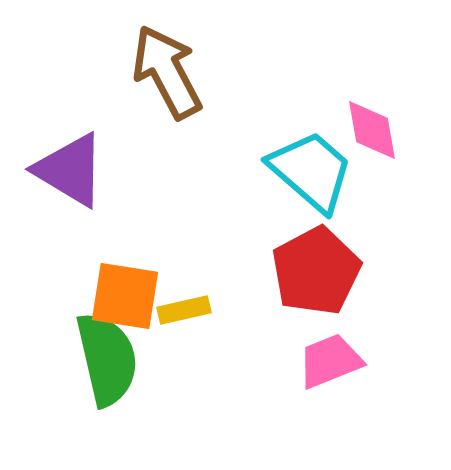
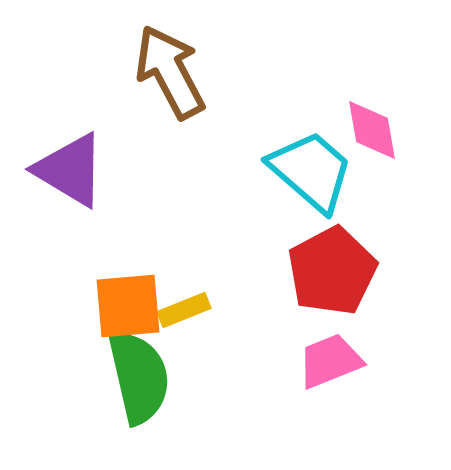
brown arrow: moved 3 px right
red pentagon: moved 16 px right
orange square: moved 3 px right, 10 px down; rotated 14 degrees counterclockwise
yellow rectangle: rotated 9 degrees counterclockwise
green semicircle: moved 32 px right, 18 px down
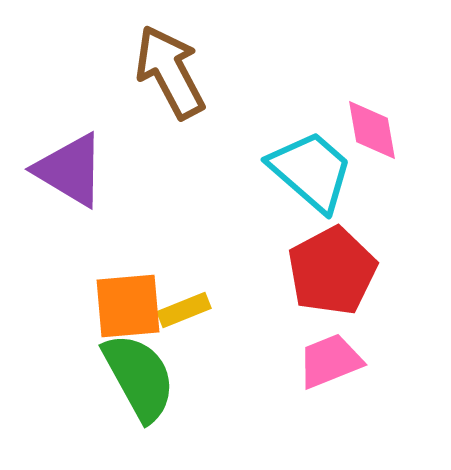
green semicircle: rotated 16 degrees counterclockwise
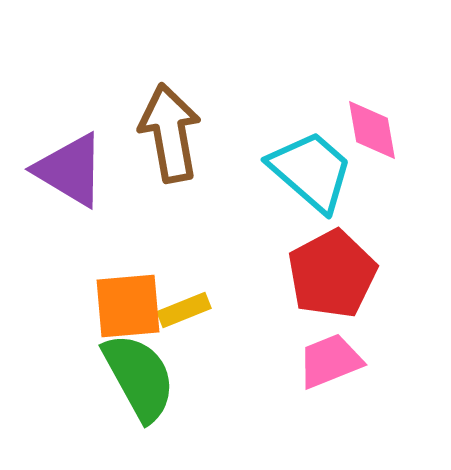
brown arrow: moved 61 px down; rotated 18 degrees clockwise
red pentagon: moved 3 px down
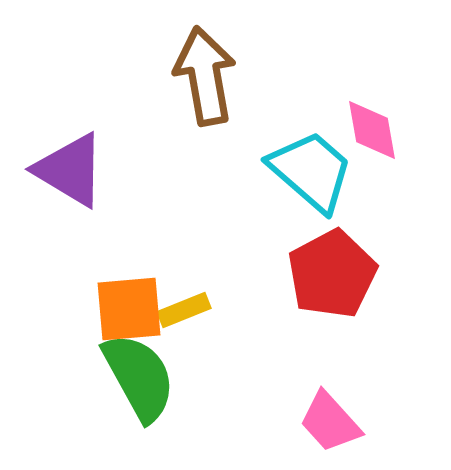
brown arrow: moved 35 px right, 57 px up
orange square: moved 1 px right, 3 px down
pink trapezoid: moved 61 px down; rotated 110 degrees counterclockwise
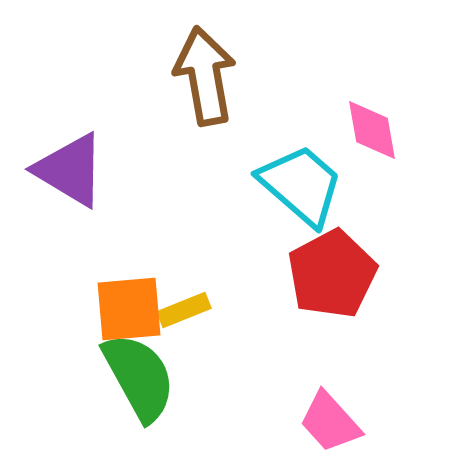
cyan trapezoid: moved 10 px left, 14 px down
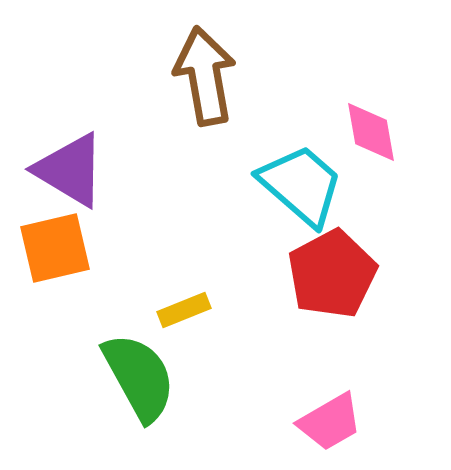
pink diamond: moved 1 px left, 2 px down
orange square: moved 74 px left, 61 px up; rotated 8 degrees counterclockwise
pink trapezoid: rotated 78 degrees counterclockwise
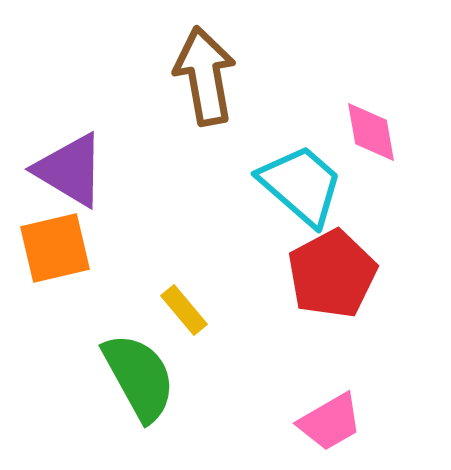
yellow rectangle: rotated 72 degrees clockwise
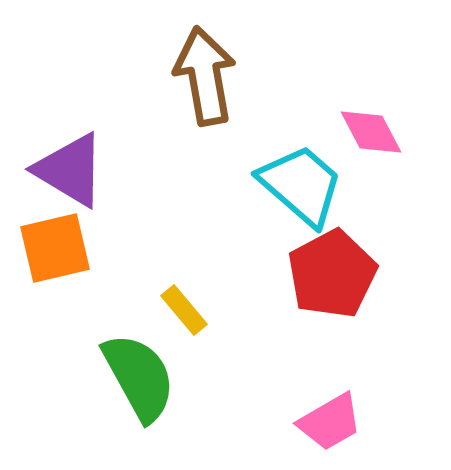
pink diamond: rotated 18 degrees counterclockwise
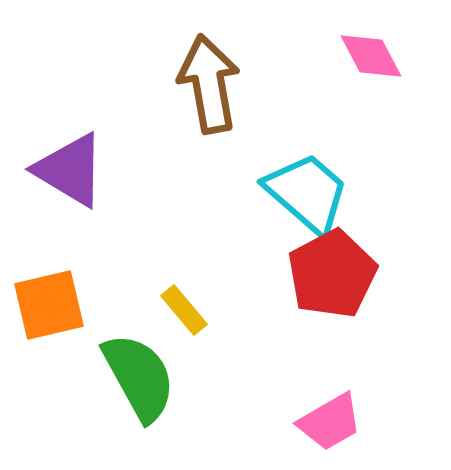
brown arrow: moved 4 px right, 8 px down
pink diamond: moved 76 px up
cyan trapezoid: moved 6 px right, 8 px down
orange square: moved 6 px left, 57 px down
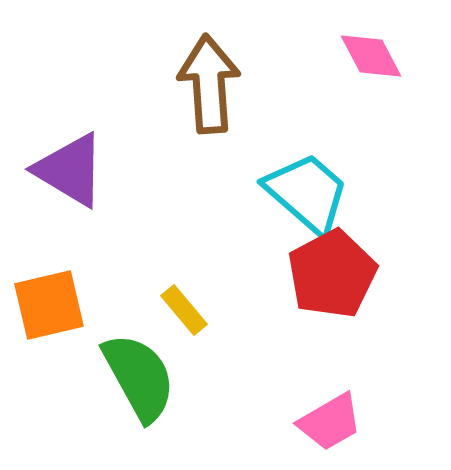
brown arrow: rotated 6 degrees clockwise
